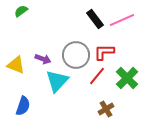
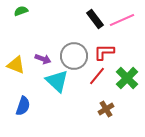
green semicircle: rotated 16 degrees clockwise
gray circle: moved 2 px left, 1 px down
cyan triangle: rotated 30 degrees counterclockwise
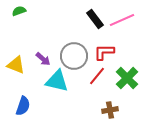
green semicircle: moved 2 px left
purple arrow: rotated 21 degrees clockwise
cyan triangle: rotated 30 degrees counterclockwise
brown cross: moved 4 px right, 1 px down; rotated 21 degrees clockwise
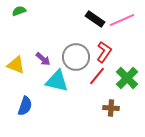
black rectangle: rotated 18 degrees counterclockwise
red L-shape: rotated 125 degrees clockwise
gray circle: moved 2 px right, 1 px down
blue semicircle: moved 2 px right
brown cross: moved 1 px right, 2 px up; rotated 14 degrees clockwise
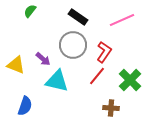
green semicircle: moved 11 px right; rotated 32 degrees counterclockwise
black rectangle: moved 17 px left, 2 px up
gray circle: moved 3 px left, 12 px up
green cross: moved 3 px right, 2 px down
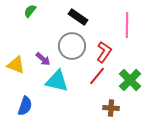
pink line: moved 5 px right, 5 px down; rotated 65 degrees counterclockwise
gray circle: moved 1 px left, 1 px down
